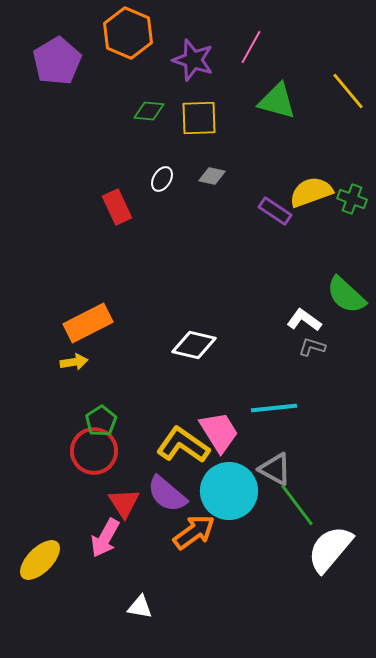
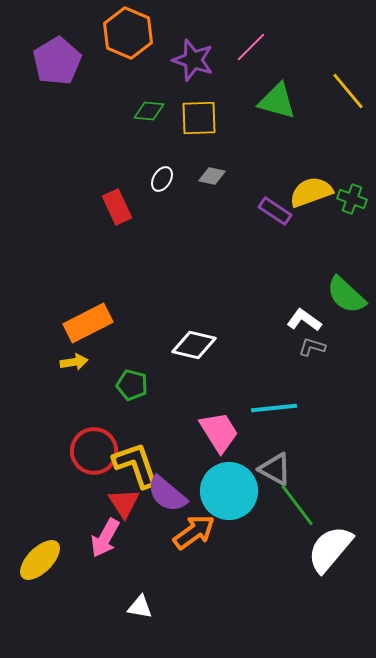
pink line: rotated 16 degrees clockwise
green pentagon: moved 31 px right, 36 px up; rotated 24 degrees counterclockwise
yellow L-shape: moved 47 px left, 20 px down; rotated 36 degrees clockwise
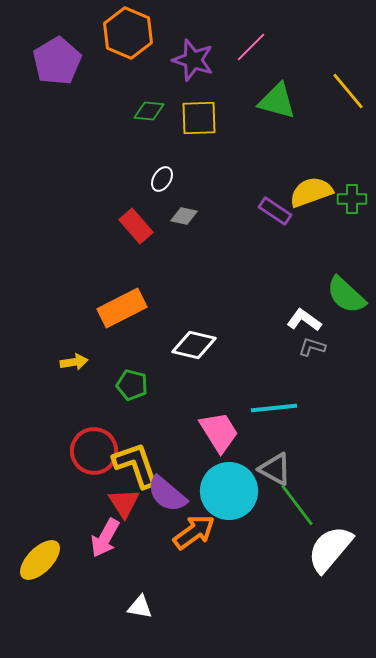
gray diamond: moved 28 px left, 40 px down
green cross: rotated 20 degrees counterclockwise
red rectangle: moved 19 px right, 19 px down; rotated 16 degrees counterclockwise
orange rectangle: moved 34 px right, 15 px up
